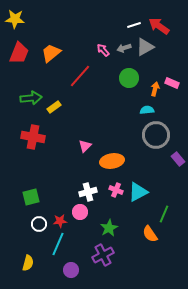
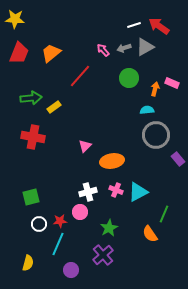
purple cross: rotated 15 degrees counterclockwise
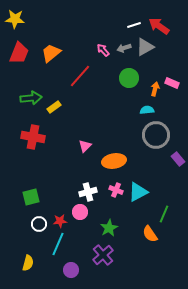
orange ellipse: moved 2 px right
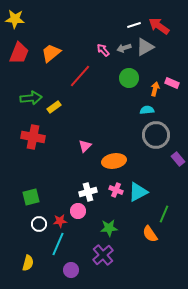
pink circle: moved 2 px left, 1 px up
green star: rotated 24 degrees clockwise
